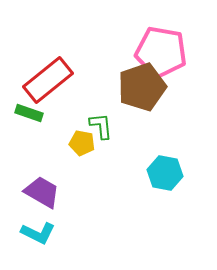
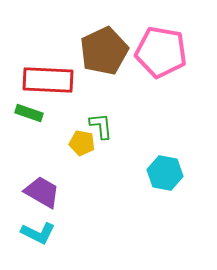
red rectangle: rotated 42 degrees clockwise
brown pentagon: moved 38 px left, 36 px up; rotated 6 degrees counterclockwise
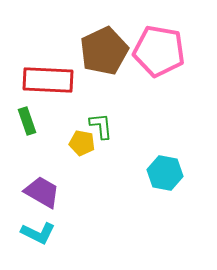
pink pentagon: moved 2 px left, 1 px up
green rectangle: moved 2 px left, 8 px down; rotated 52 degrees clockwise
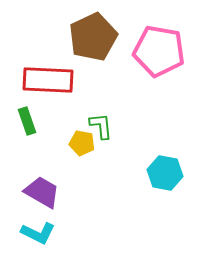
brown pentagon: moved 11 px left, 14 px up
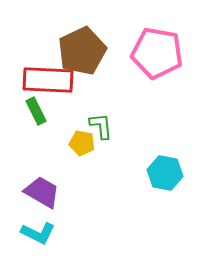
brown pentagon: moved 11 px left, 14 px down
pink pentagon: moved 2 px left, 2 px down
green rectangle: moved 9 px right, 10 px up; rotated 8 degrees counterclockwise
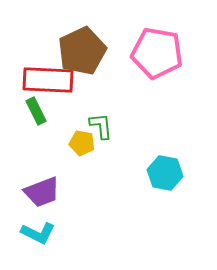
purple trapezoid: rotated 129 degrees clockwise
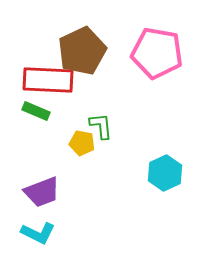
green rectangle: rotated 40 degrees counterclockwise
cyan hexagon: rotated 24 degrees clockwise
